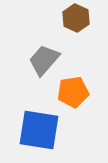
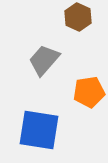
brown hexagon: moved 2 px right, 1 px up
orange pentagon: moved 16 px right
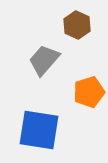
brown hexagon: moved 1 px left, 8 px down
orange pentagon: rotated 8 degrees counterclockwise
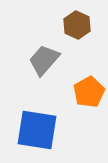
orange pentagon: rotated 12 degrees counterclockwise
blue square: moved 2 px left
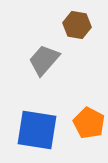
brown hexagon: rotated 16 degrees counterclockwise
orange pentagon: moved 31 px down; rotated 16 degrees counterclockwise
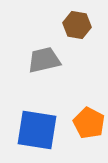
gray trapezoid: rotated 36 degrees clockwise
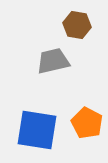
gray trapezoid: moved 9 px right, 1 px down
orange pentagon: moved 2 px left
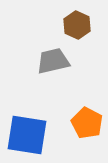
brown hexagon: rotated 16 degrees clockwise
blue square: moved 10 px left, 5 px down
